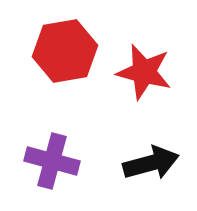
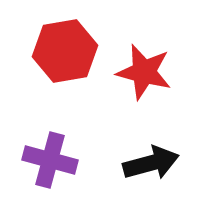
purple cross: moved 2 px left, 1 px up
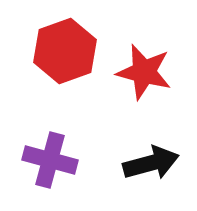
red hexagon: rotated 10 degrees counterclockwise
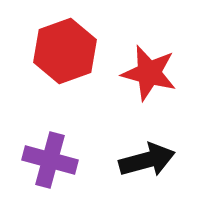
red star: moved 5 px right, 1 px down
black arrow: moved 4 px left, 3 px up
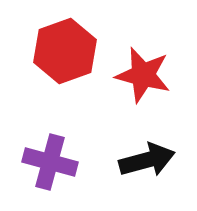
red star: moved 6 px left, 2 px down
purple cross: moved 2 px down
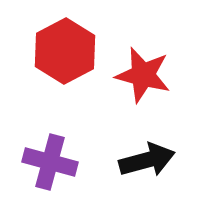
red hexagon: rotated 8 degrees counterclockwise
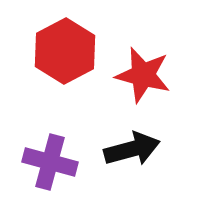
black arrow: moved 15 px left, 11 px up
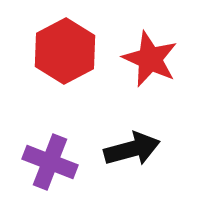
red star: moved 7 px right, 16 px up; rotated 10 degrees clockwise
purple cross: rotated 6 degrees clockwise
